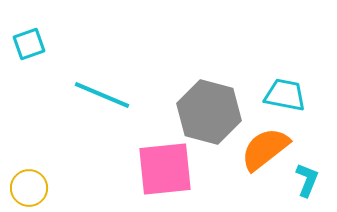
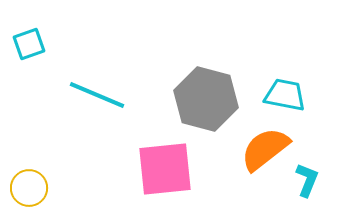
cyan line: moved 5 px left
gray hexagon: moved 3 px left, 13 px up
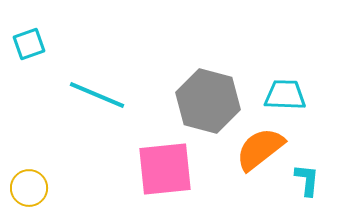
cyan trapezoid: rotated 9 degrees counterclockwise
gray hexagon: moved 2 px right, 2 px down
orange semicircle: moved 5 px left
cyan L-shape: rotated 16 degrees counterclockwise
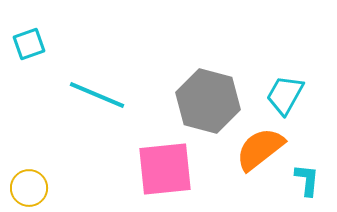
cyan trapezoid: rotated 63 degrees counterclockwise
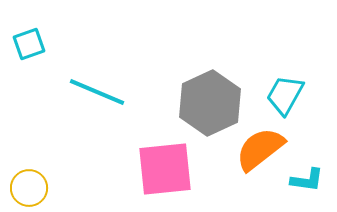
cyan line: moved 3 px up
gray hexagon: moved 2 px right, 2 px down; rotated 20 degrees clockwise
cyan L-shape: rotated 92 degrees clockwise
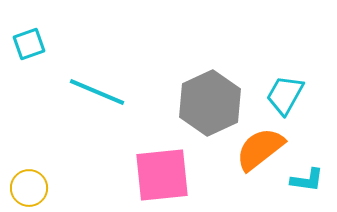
pink square: moved 3 px left, 6 px down
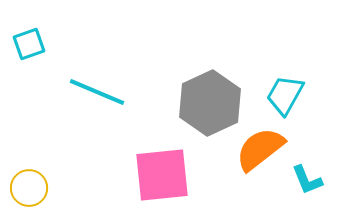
cyan L-shape: rotated 60 degrees clockwise
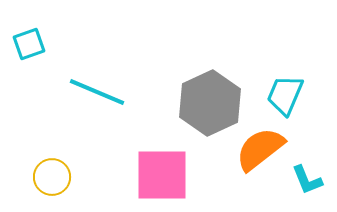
cyan trapezoid: rotated 6 degrees counterclockwise
pink square: rotated 6 degrees clockwise
yellow circle: moved 23 px right, 11 px up
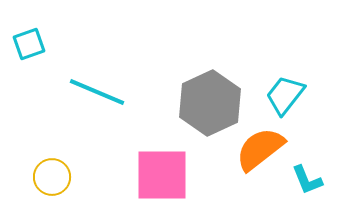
cyan trapezoid: rotated 15 degrees clockwise
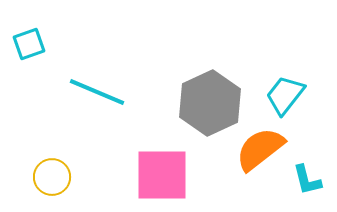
cyan L-shape: rotated 8 degrees clockwise
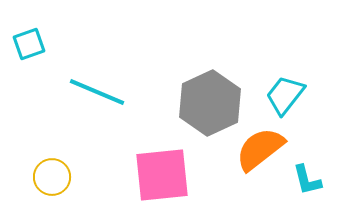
pink square: rotated 6 degrees counterclockwise
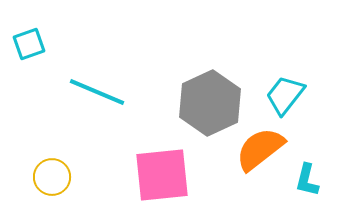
cyan L-shape: rotated 28 degrees clockwise
